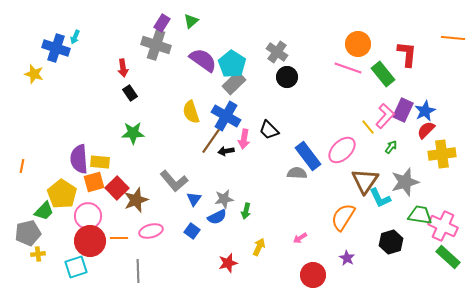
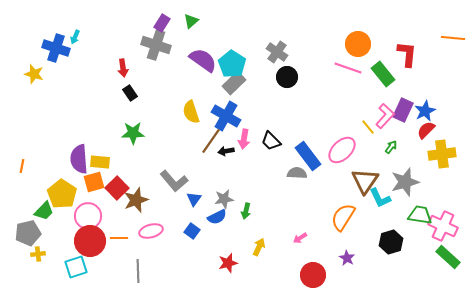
black trapezoid at (269, 130): moved 2 px right, 11 px down
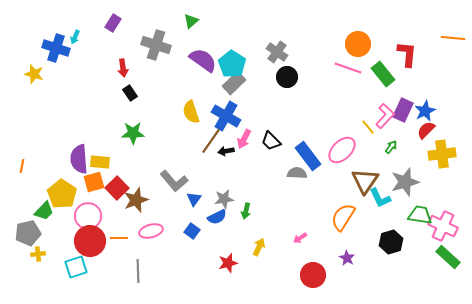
purple rectangle at (162, 23): moved 49 px left
pink arrow at (244, 139): rotated 18 degrees clockwise
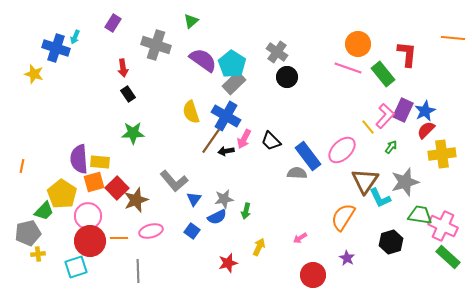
black rectangle at (130, 93): moved 2 px left, 1 px down
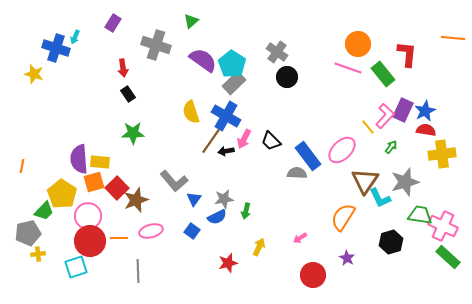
red semicircle at (426, 130): rotated 54 degrees clockwise
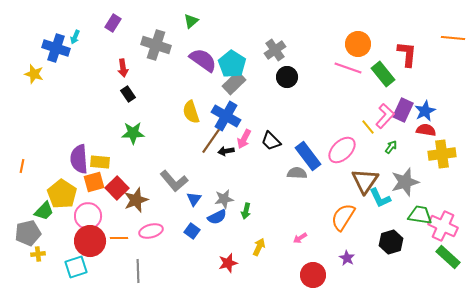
gray cross at (277, 52): moved 2 px left, 2 px up; rotated 20 degrees clockwise
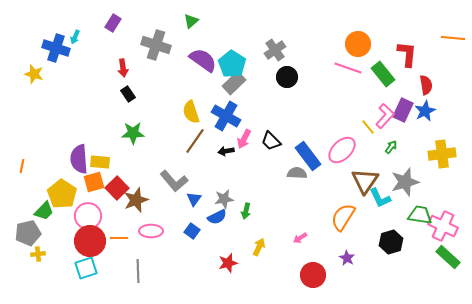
red semicircle at (426, 130): moved 45 px up; rotated 72 degrees clockwise
brown line at (211, 141): moved 16 px left
pink ellipse at (151, 231): rotated 15 degrees clockwise
cyan square at (76, 267): moved 10 px right, 1 px down
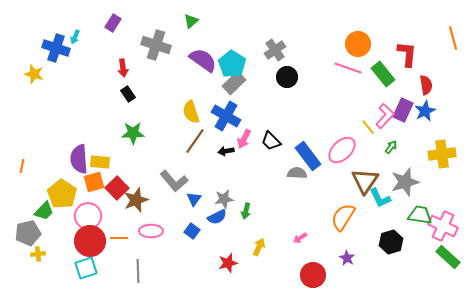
orange line at (453, 38): rotated 70 degrees clockwise
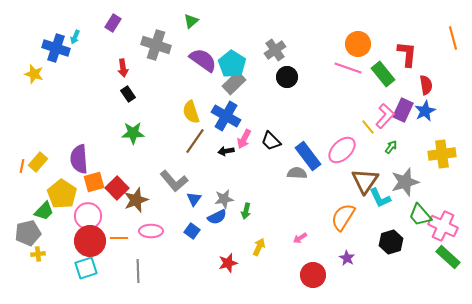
yellow rectangle at (100, 162): moved 62 px left; rotated 54 degrees counterclockwise
green trapezoid at (420, 215): rotated 140 degrees counterclockwise
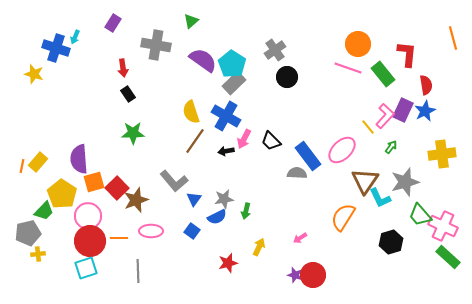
gray cross at (156, 45): rotated 8 degrees counterclockwise
purple star at (347, 258): moved 52 px left, 17 px down; rotated 14 degrees counterclockwise
